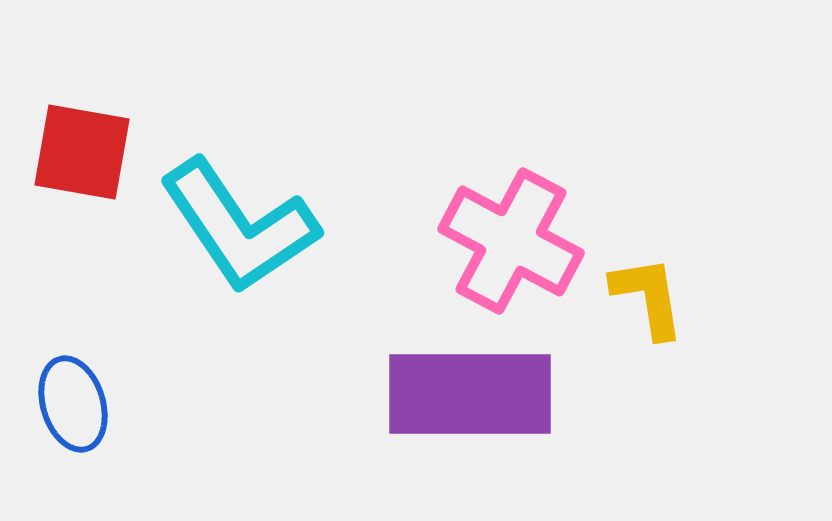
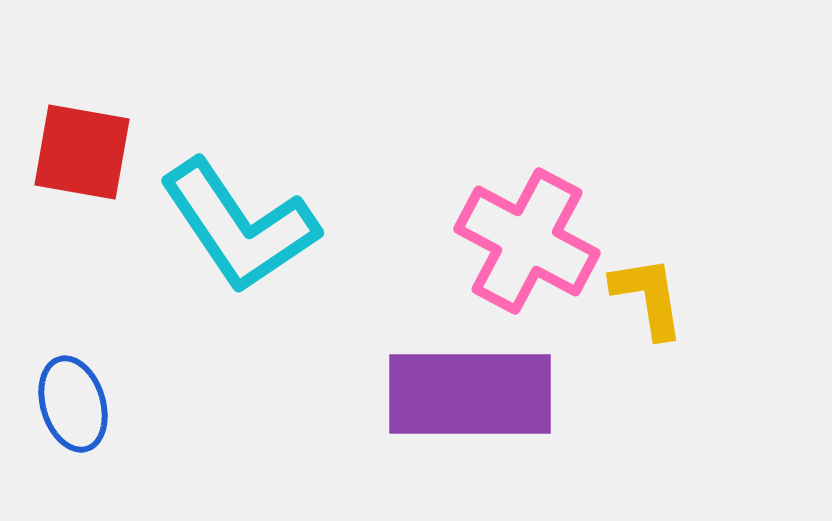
pink cross: moved 16 px right
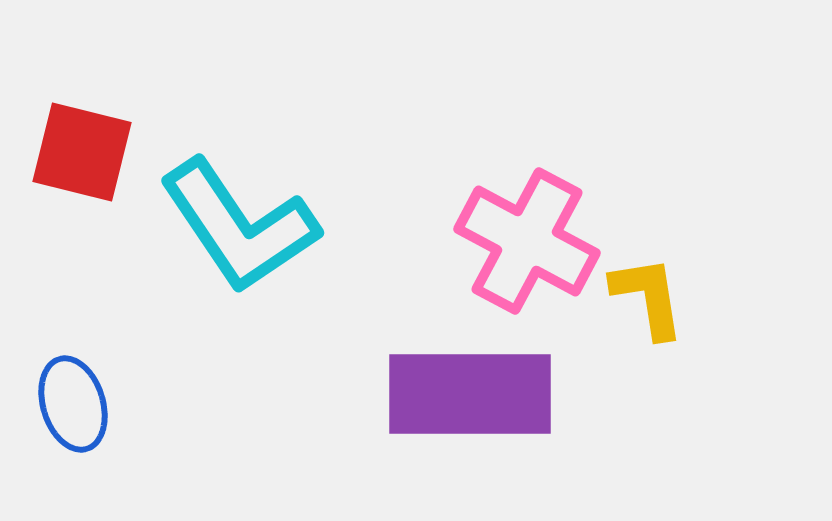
red square: rotated 4 degrees clockwise
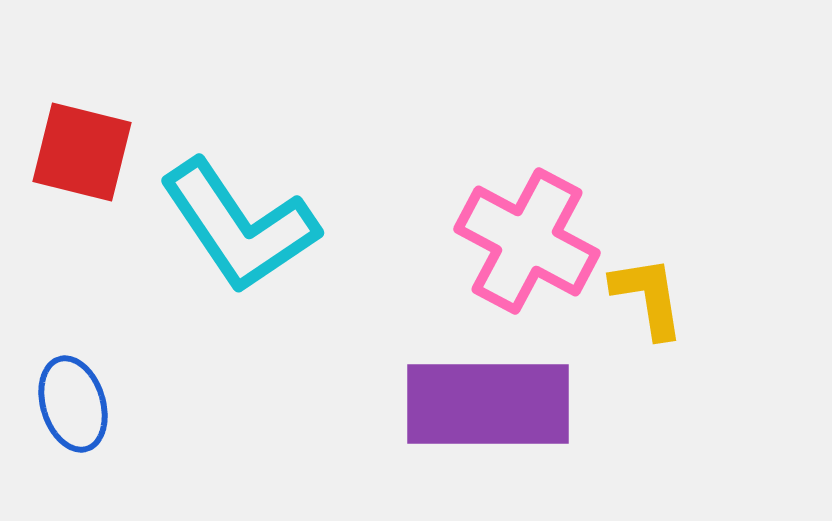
purple rectangle: moved 18 px right, 10 px down
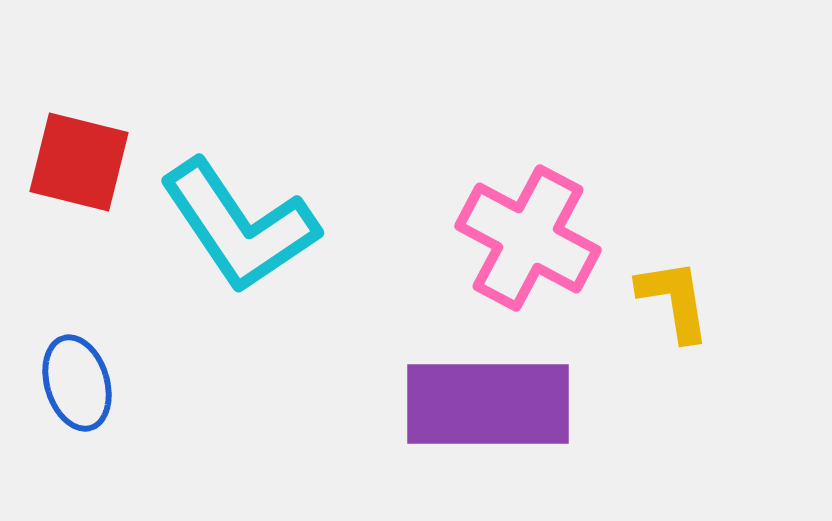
red square: moved 3 px left, 10 px down
pink cross: moved 1 px right, 3 px up
yellow L-shape: moved 26 px right, 3 px down
blue ellipse: moved 4 px right, 21 px up
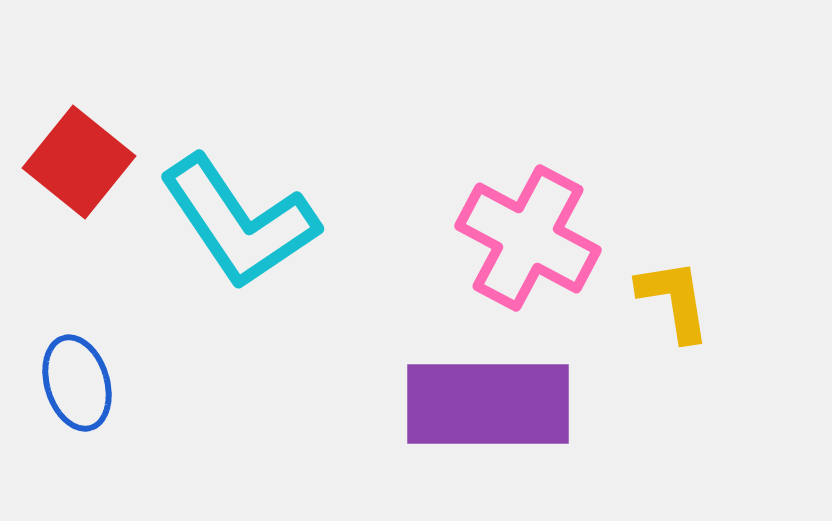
red square: rotated 25 degrees clockwise
cyan L-shape: moved 4 px up
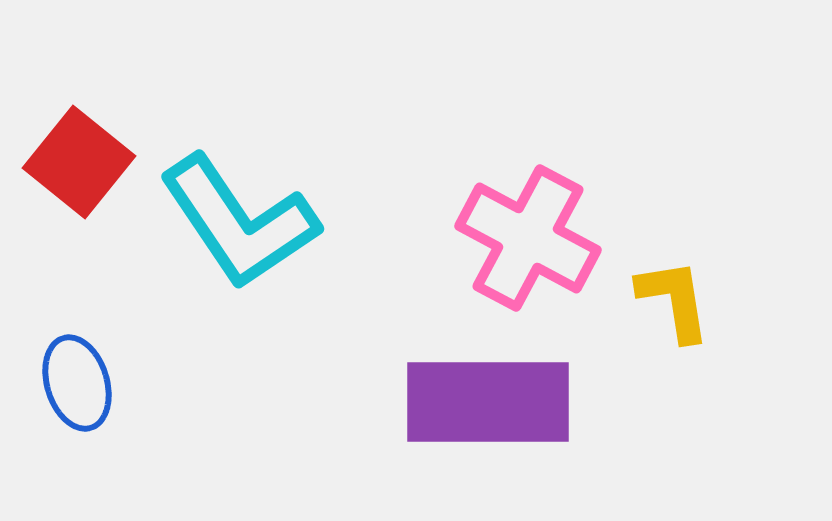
purple rectangle: moved 2 px up
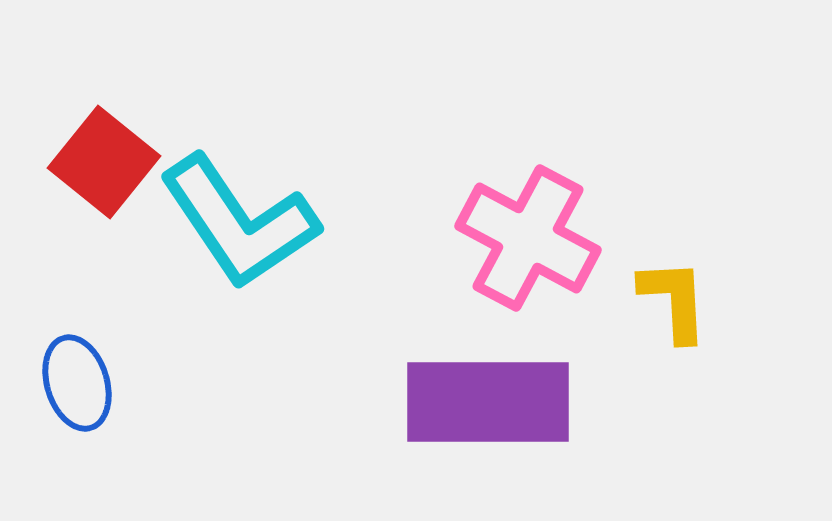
red square: moved 25 px right
yellow L-shape: rotated 6 degrees clockwise
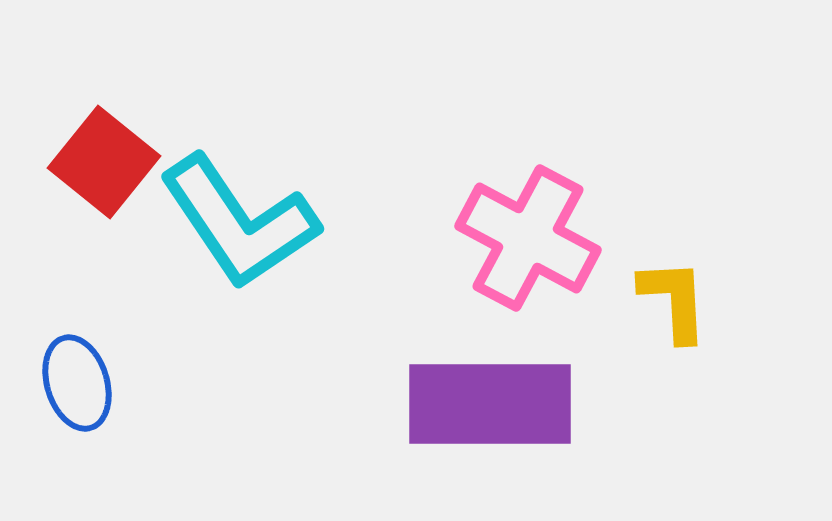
purple rectangle: moved 2 px right, 2 px down
